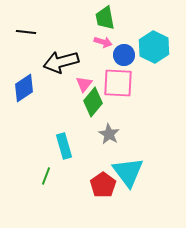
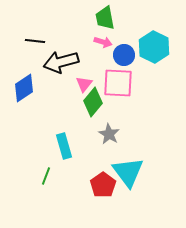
black line: moved 9 px right, 9 px down
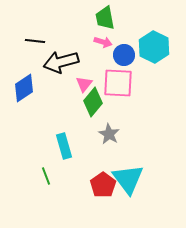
cyan triangle: moved 7 px down
green line: rotated 42 degrees counterclockwise
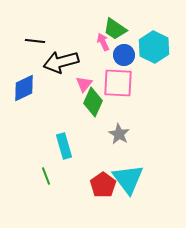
green trapezoid: moved 10 px right, 11 px down; rotated 45 degrees counterclockwise
pink arrow: rotated 132 degrees counterclockwise
blue diamond: rotated 8 degrees clockwise
green diamond: rotated 16 degrees counterclockwise
gray star: moved 10 px right
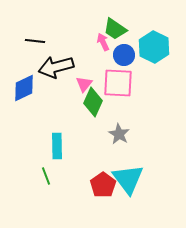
black arrow: moved 5 px left, 5 px down
cyan rectangle: moved 7 px left; rotated 15 degrees clockwise
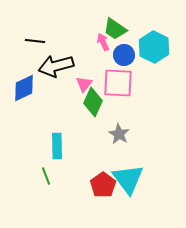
black arrow: moved 1 px up
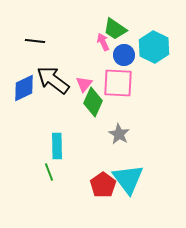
black arrow: moved 3 px left, 14 px down; rotated 52 degrees clockwise
green line: moved 3 px right, 4 px up
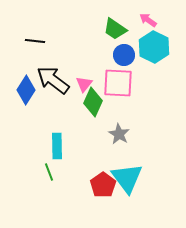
pink arrow: moved 45 px right, 22 px up; rotated 30 degrees counterclockwise
blue diamond: moved 2 px right, 2 px down; rotated 32 degrees counterclockwise
cyan triangle: moved 1 px left, 1 px up
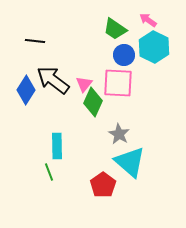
cyan triangle: moved 3 px right, 16 px up; rotated 12 degrees counterclockwise
